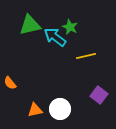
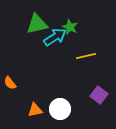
green triangle: moved 7 px right, 1 px up
cyan arrow: rotated 110 degrees clockwise
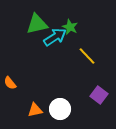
yellow line: moved 1 px right; rotated 60 degrees clockwise
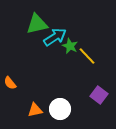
green star: moved 19 px down
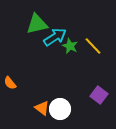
yellow line: moved 6 px right, 10 px up
orange triangle: moved 7 px right, 2 px up; rotated 49 degrees clockwise
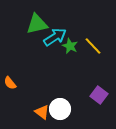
orange triangle: moved 4 px down
